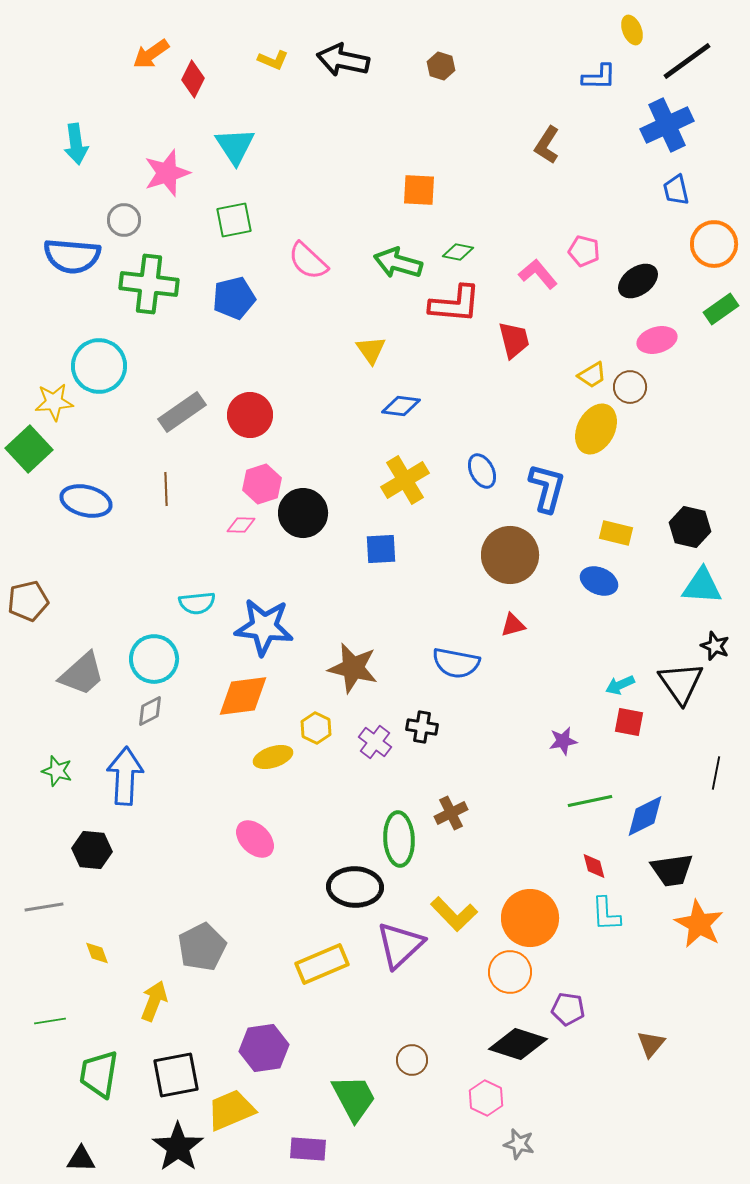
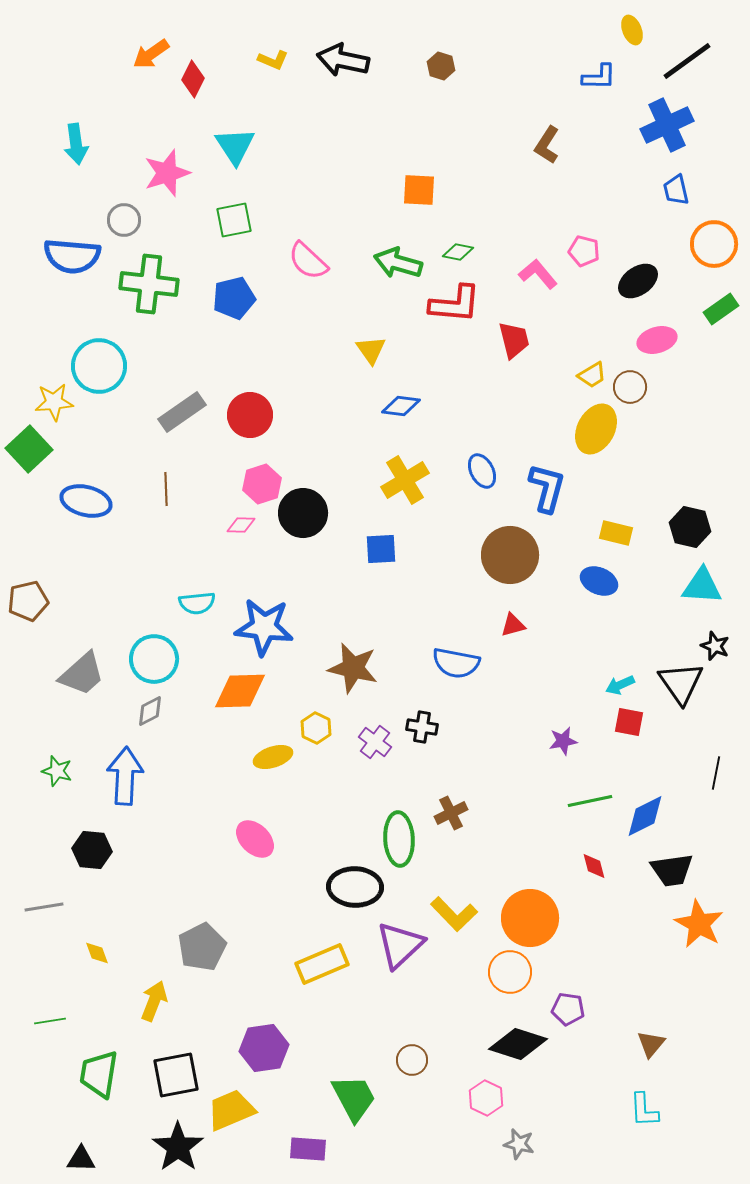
orange diamond at (243, 696): moved 3 px left, 5 px up; rotated 6 degrees clockwise
cyan L-shape at (606, 914): moved 38 px right, 196 px down
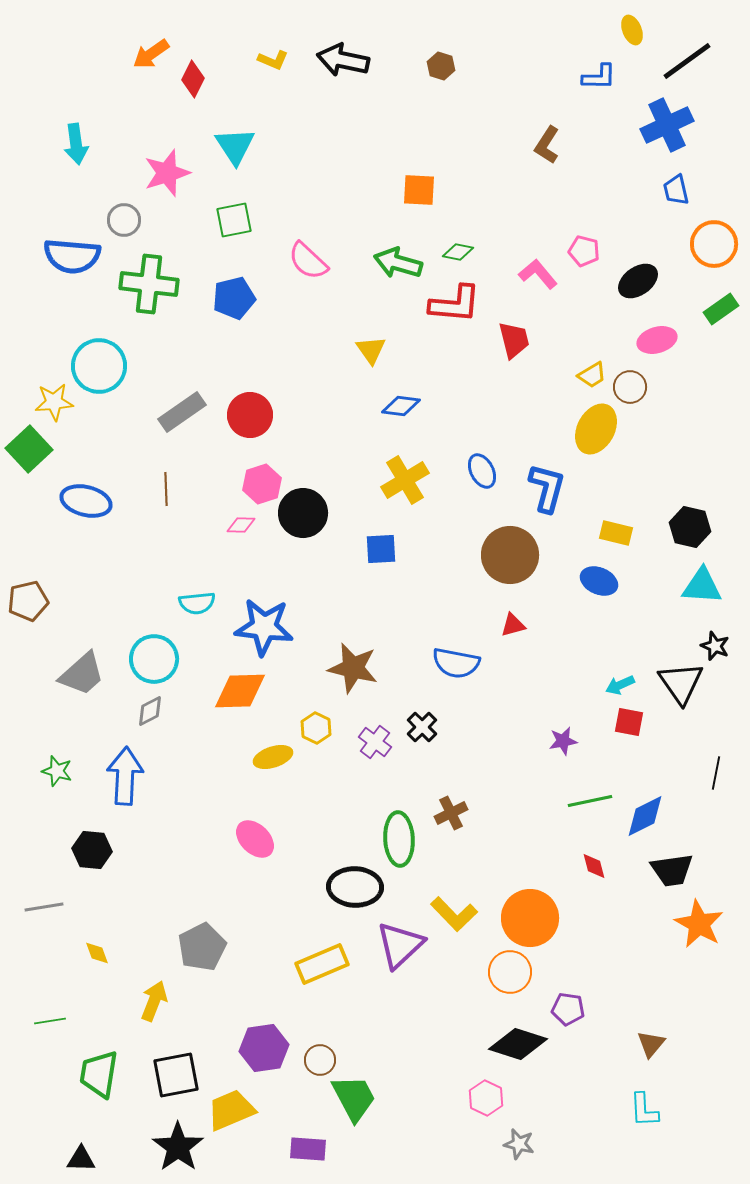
black cross at (422, 727): rotated 36 degrees clockwise
brown circle at (412, 1060): moved 92 px left
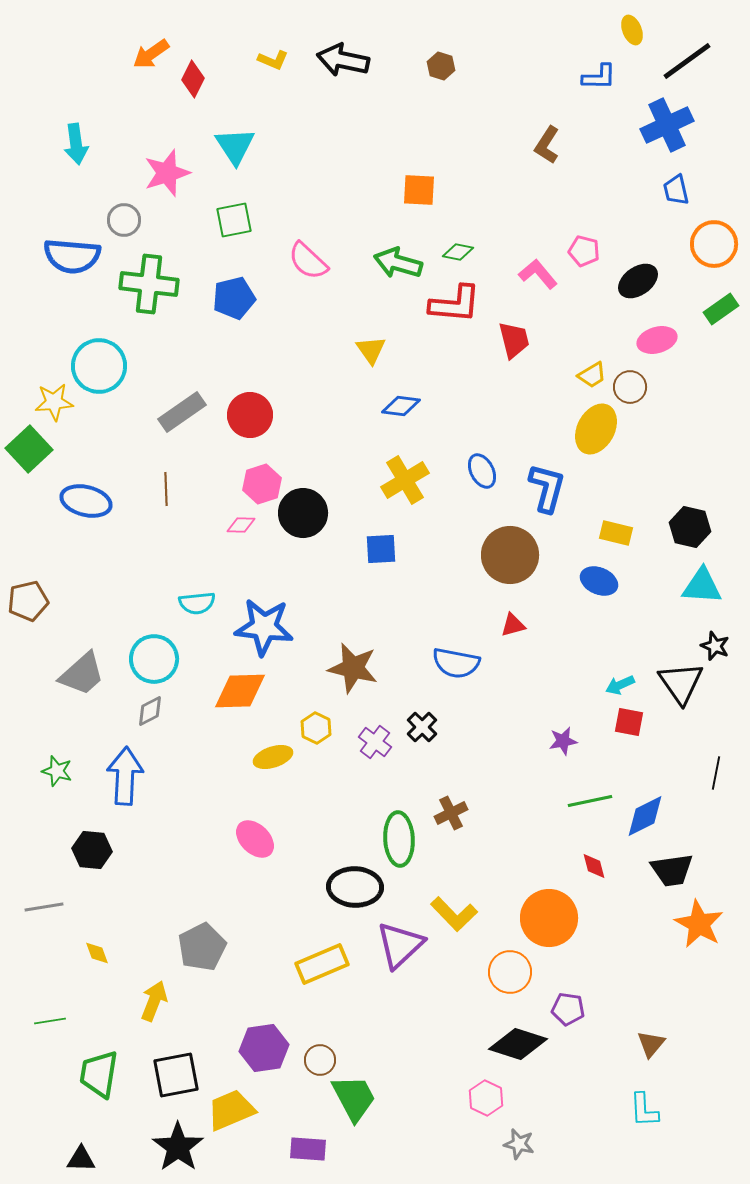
orange circle at (530, 918): moved 19 px right
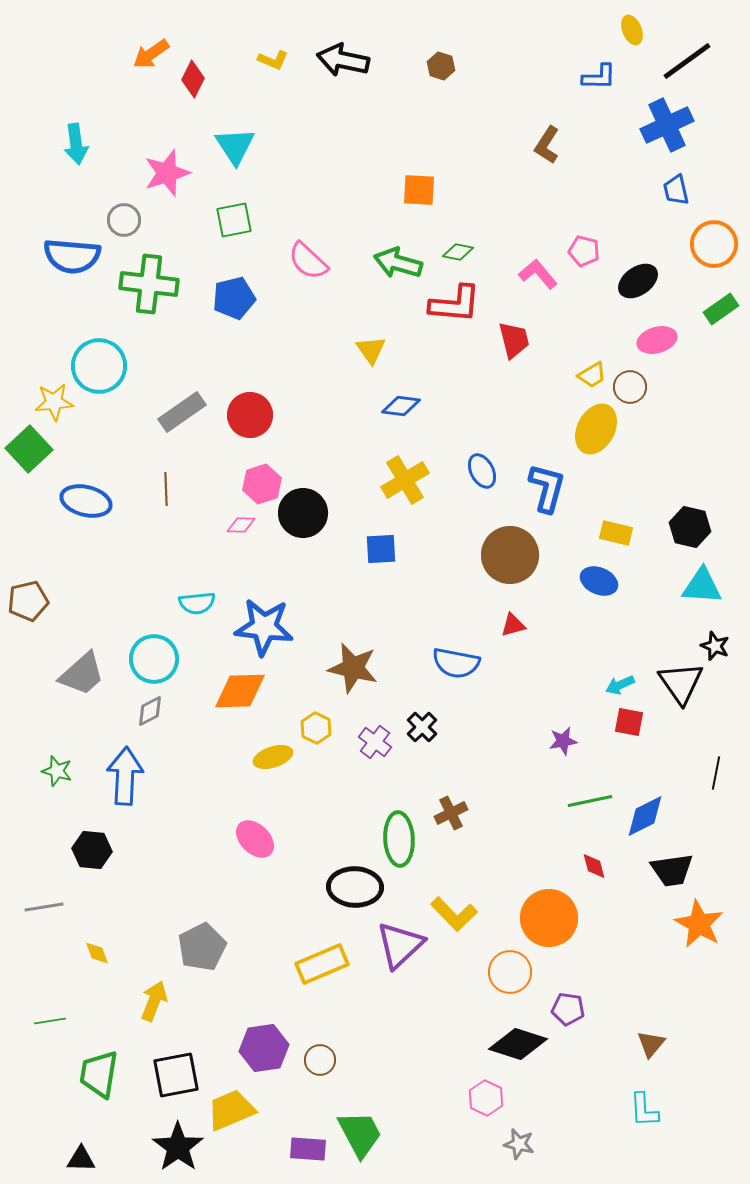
green trapezoid at (354, 1098): moved 6 px right, 36 px down
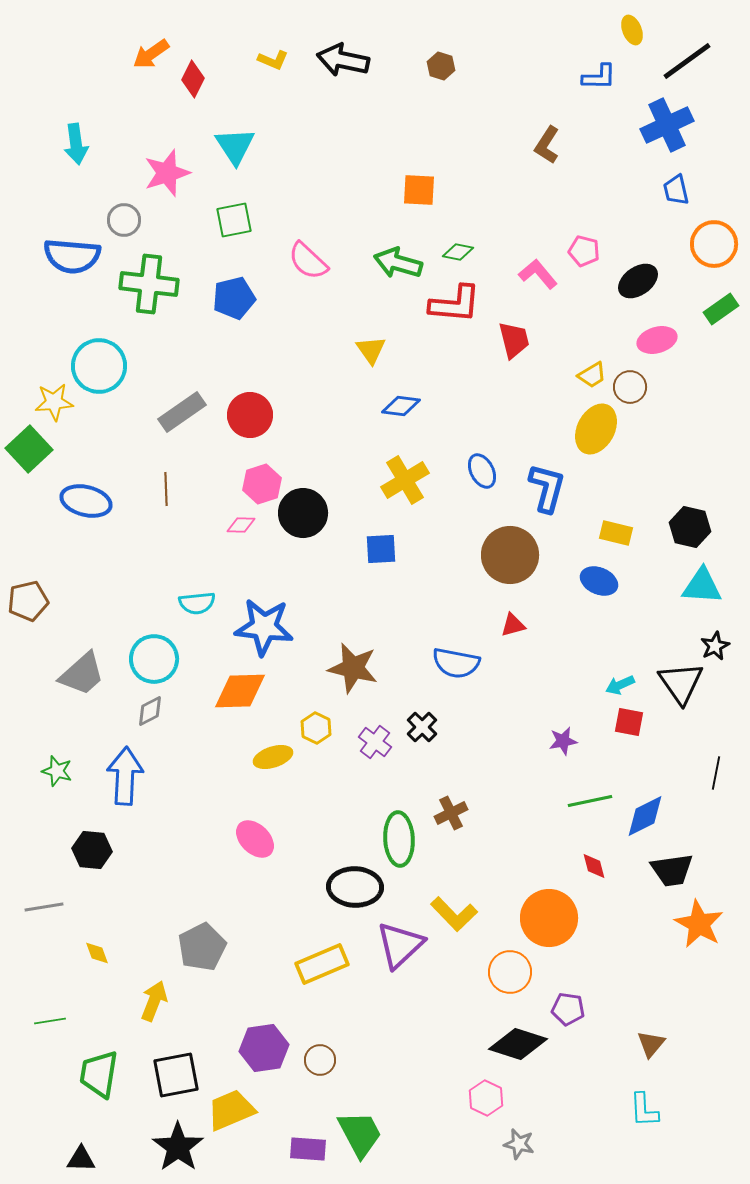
black star at (715, 646): rotated 24 degrees clockwise
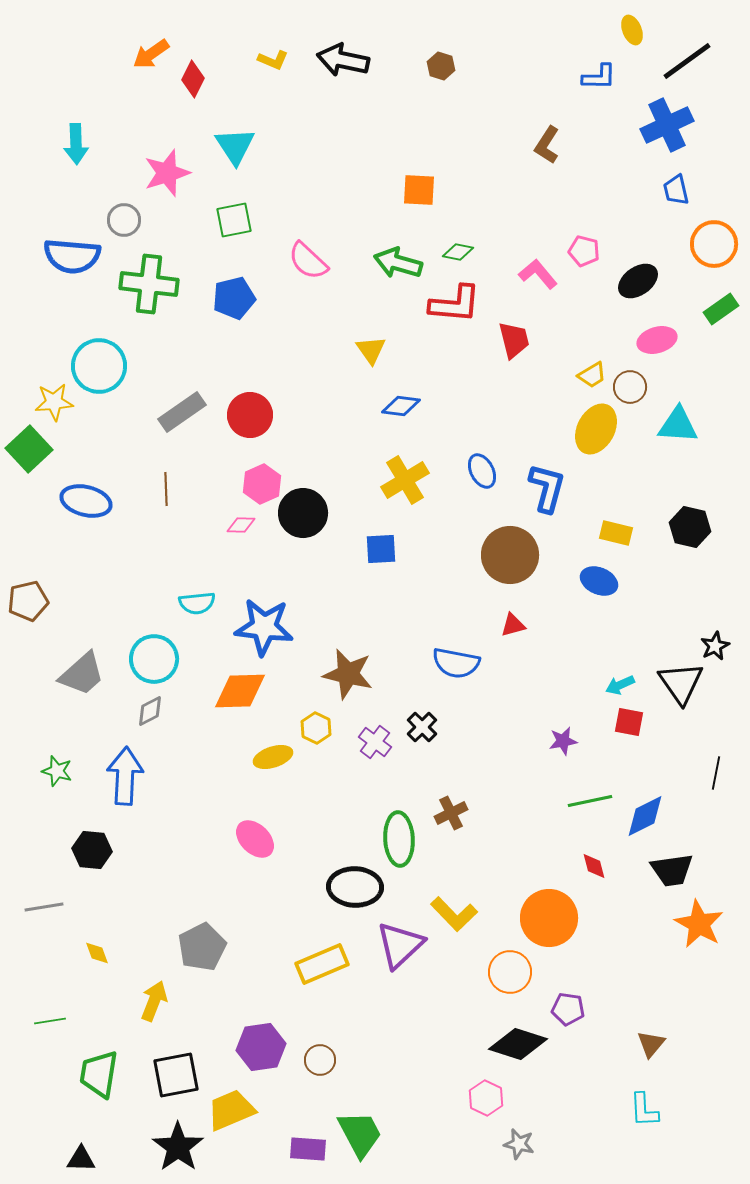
cyan arrow at (76, 144): rotated 6 degrees clockwise
pink hexagon at (262, 484): rotated 6 degrees counterclockwise
cyan triangle at (702, 586): moved 24 px left, 161 px up
brown star at (353, 668): moved 5 px left, 6 px down
purple hexagon at (264, 1048): moved 3 px left, 1 px up
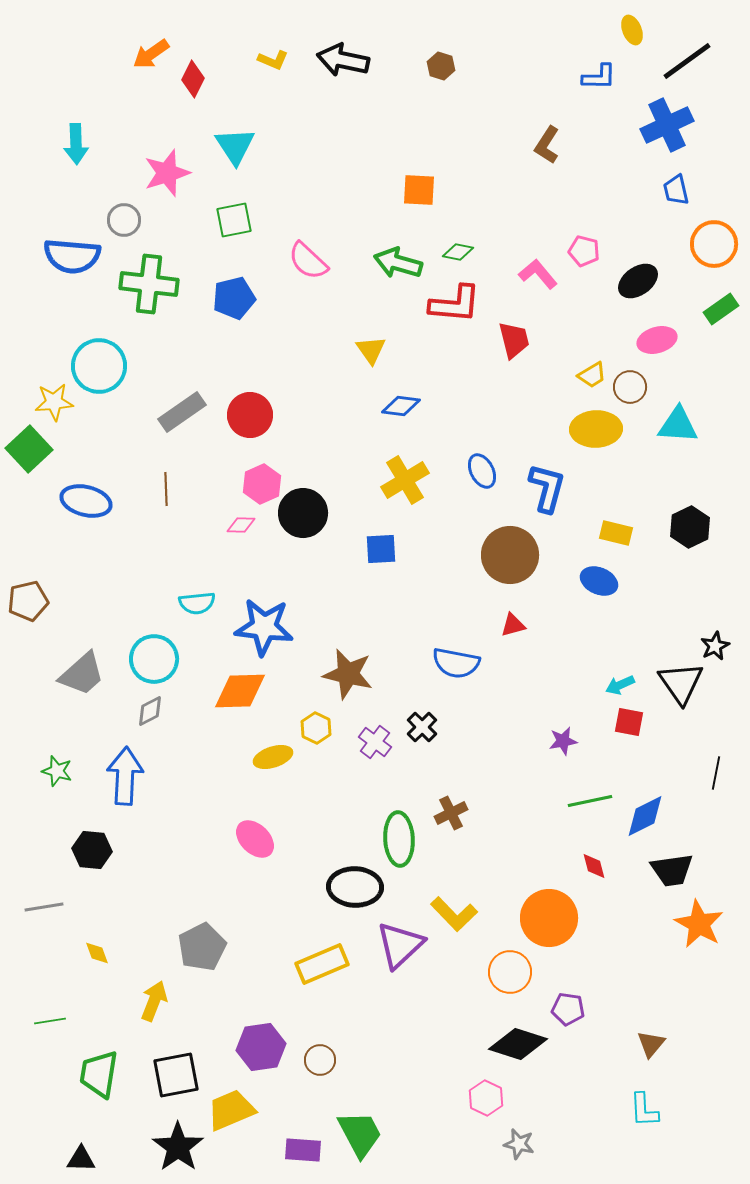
yellow ellipse at (596, 429): rotated 60 degrees clockwise
black hexagon at (690, 527): rotated 21 degrees clockwise
purple rectangle at (308, 1149): moved 5 px left, 1 px down
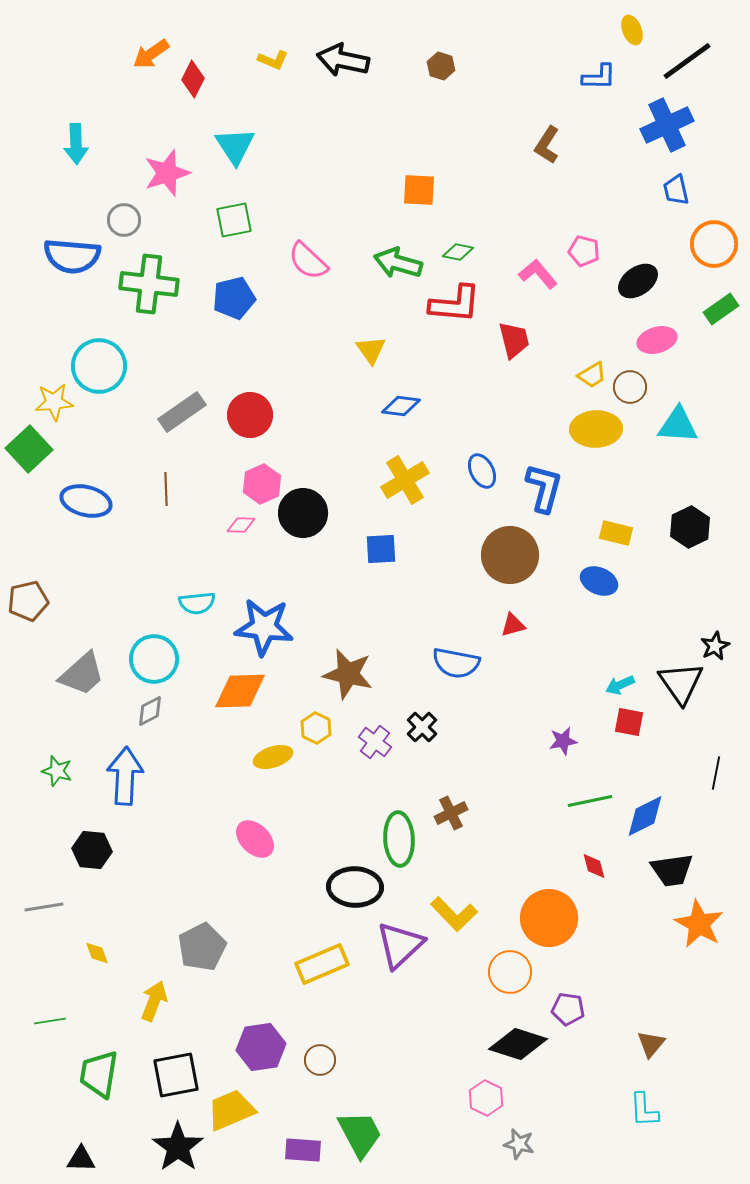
blue L-shape at (547, 488): moved 3 px left
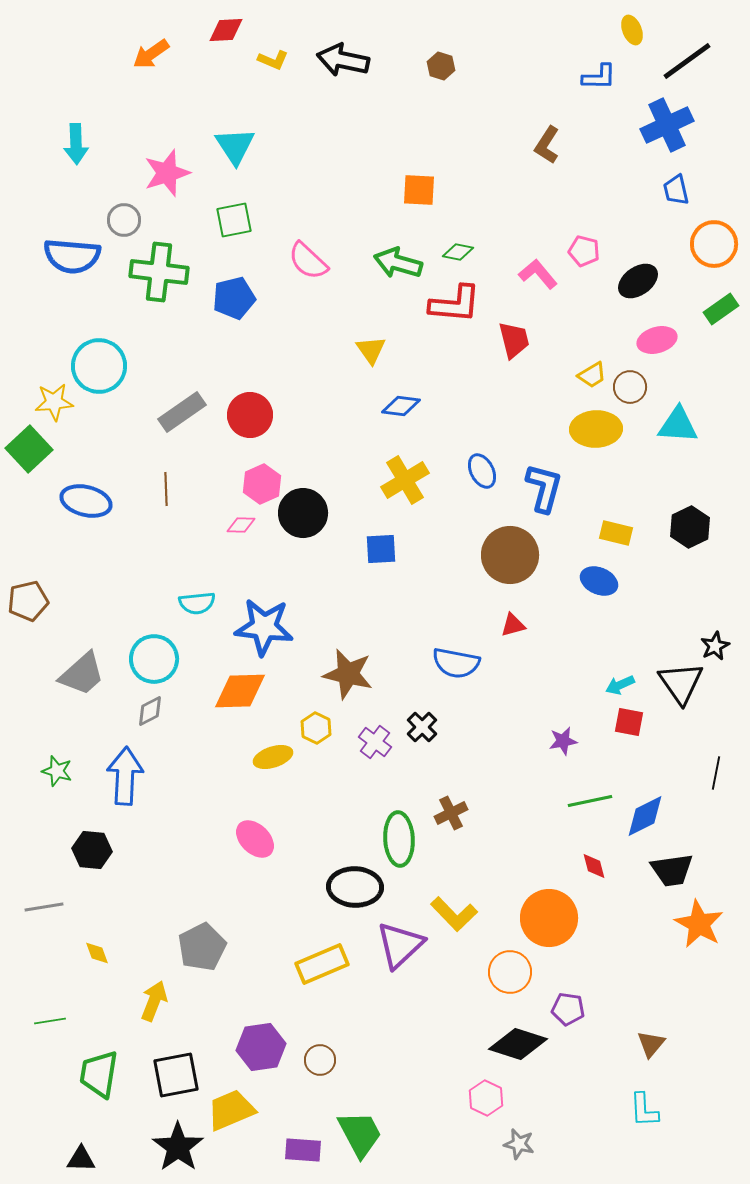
red diamond at (193, 79): moved 33 px right, 49 px up; rotated 60 degrees clockwise
green cross at (149, 284): moved 10 px right, 12 px up
